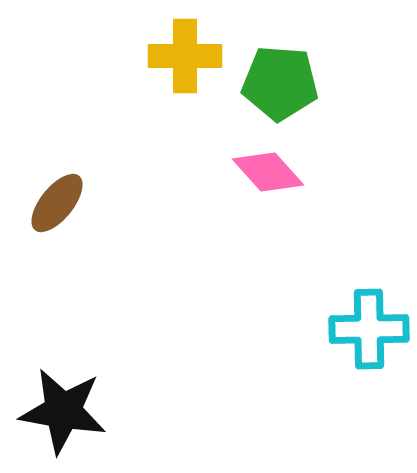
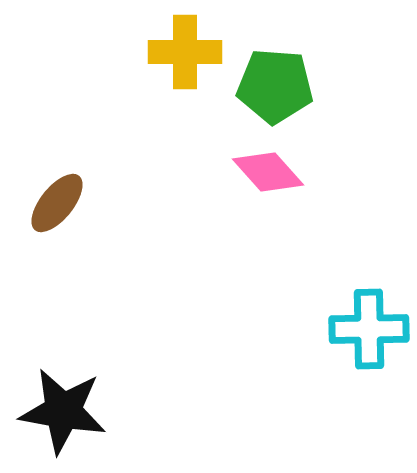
yellow cross: moved 4 px up
green pentagon: moved 5 px left, 3 px down
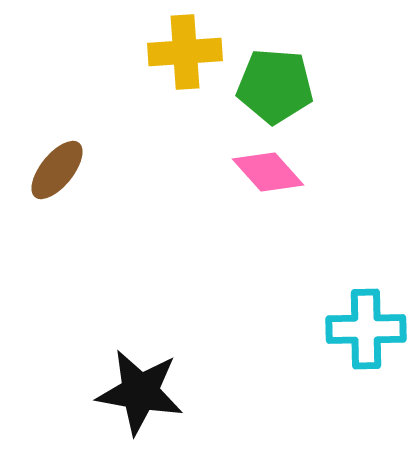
yellow cross: rotated 4 degrees counterclockwise
brown ellipse: moved 33 px up
cyan cross: moved 3 px left
black star: moved 77 px right, 19 px up
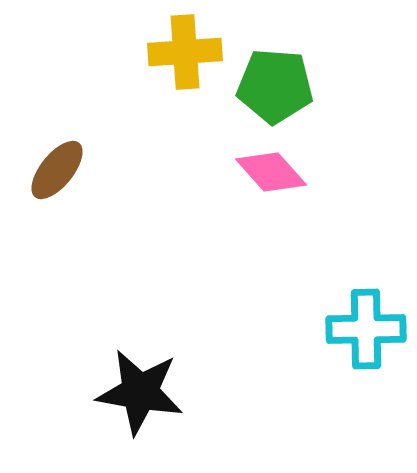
pink diamond: moved 3 px right
